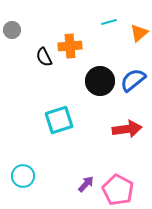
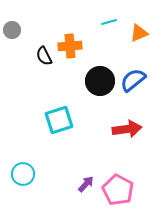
orange triangle: rotated 18 degrees clockwise
black semicircle: moved 1 px up
cyan circle: moved 2 px up
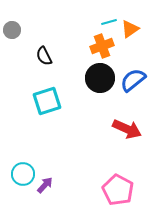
orange triangle: moved 9 px left, 4 px up; rotated 12 degrees counterclockwise
orange cross: moved 32 px right; rotated 15 degrees counterclockwise
black circle: moved 3 px up
cyan square: moved 12 px left, 19 px up
red arrow: rotated 32 degrees clockwise
purple arrow: moved 41 px left, 1 px down
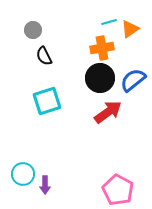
gray circle: moved 21 px right
orange cross: moved 2 px down; rotated 10 degrees clockwise
red arrow: moved 19 px left, 17 px up; rotated 60 degrees counterclockwise
purple arrow: rotated 138 degrees clockwise
